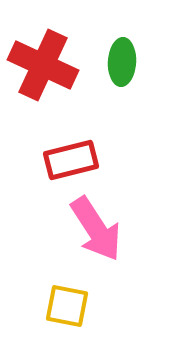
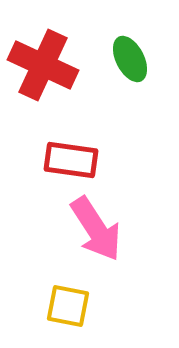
green ellipse: moved 8 px right, 3 px up; rotated 30 degrees counterclockwise
red rectangle: rotated 22 degrees clockwise
yellow square: moved 1 px right
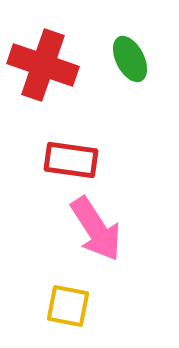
red cross: rotated 6 degrees counterclockwise
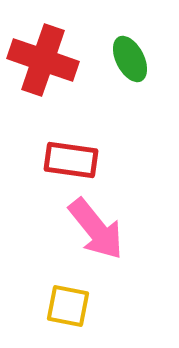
red cross: moved 5 px up
pink arrow: rotated 6 degrees counterclockwise
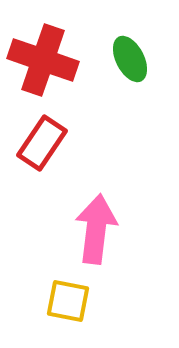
red rectangle: moved 29 px left, 17 px up; rotated 64 degrees counterclockwise
pink arrow: rotated 134 degrees counterclockwise
yellow square: moved 5 px up
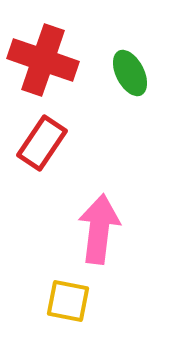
green ellipse: moved 14 px down
pink arrow: moved 3 px right
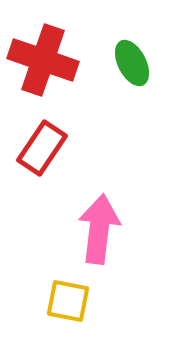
green ellipse: moved 2 px right, 10 px up
red rectangle: moved 5 px down
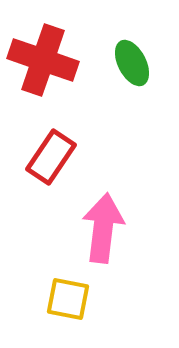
red rectangle: moved 9 px right, 9 px down
pink arrow: moved 4 px right, 1 px up
yellow square: moved 2 px up
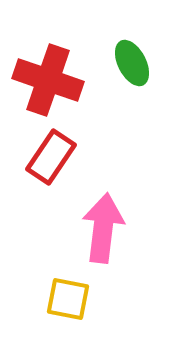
red cross: moved 5 px right, 20 px down
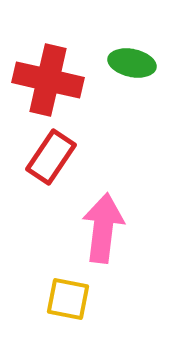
green ellipse: rotated 51 degrees counterclockwise
red cross: rotated 6 degrees counterclockwise
